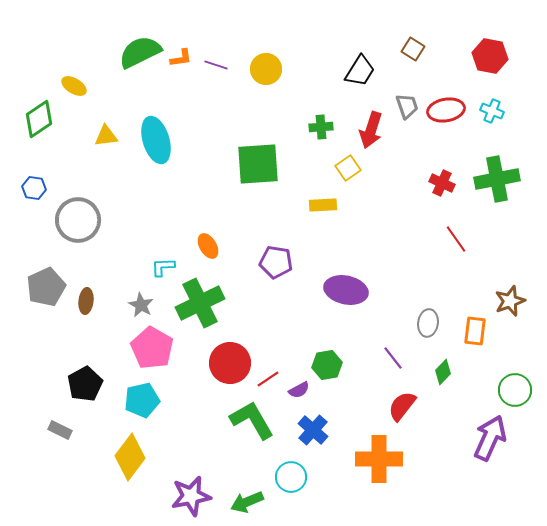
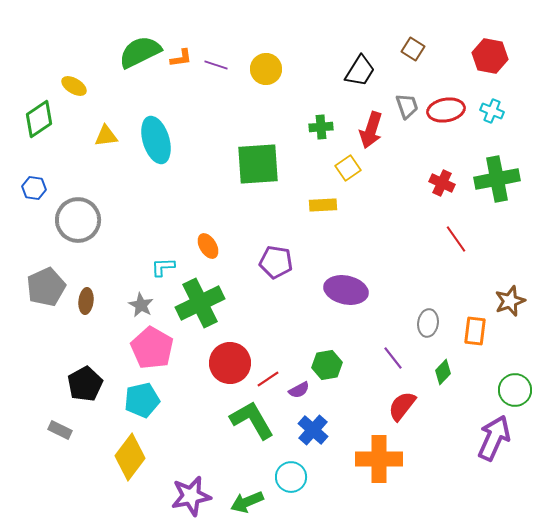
purple arrow at (490, 438): moved 4 px right
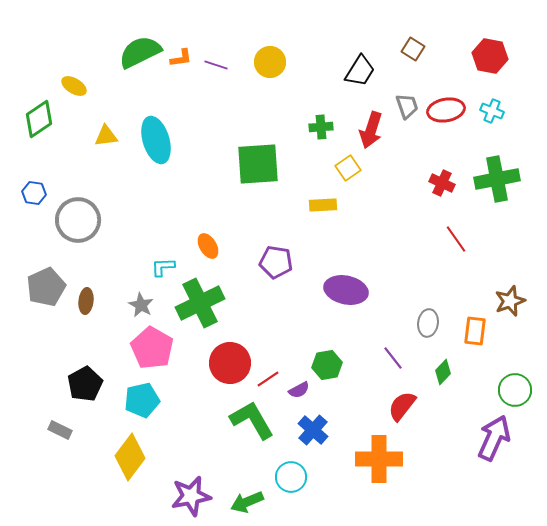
yellow circle at (266, 69): moved 4 px right, 7 px up
blue hexagon at (34, 188): moved 5 px down
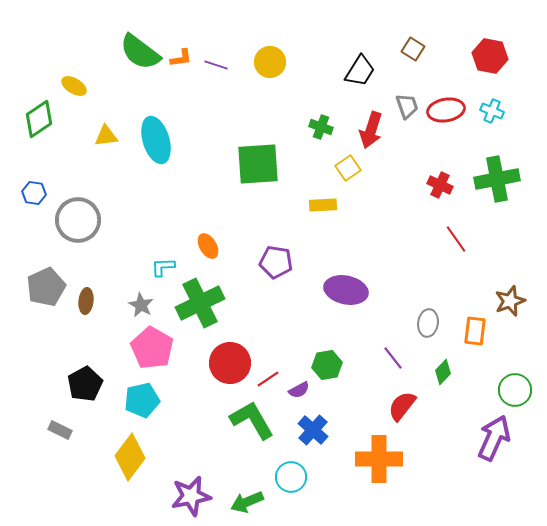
green semicircle at (140, 52): rotated 117 degrees counterclockwise
green cross at (321, 127): rotated 25 degrees clockwise
red cross at (442, 183): moved 2 px left, 2 px down
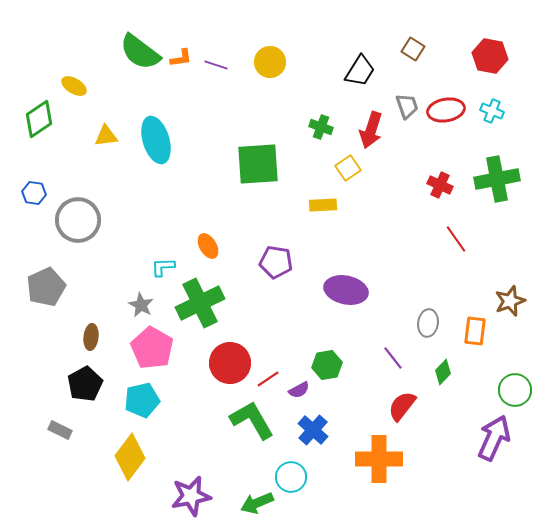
brown ellipse at (86, 301): moved 5 px right, 36 px down
green arrow at (247, 502): moved 10 px right, 1 px down
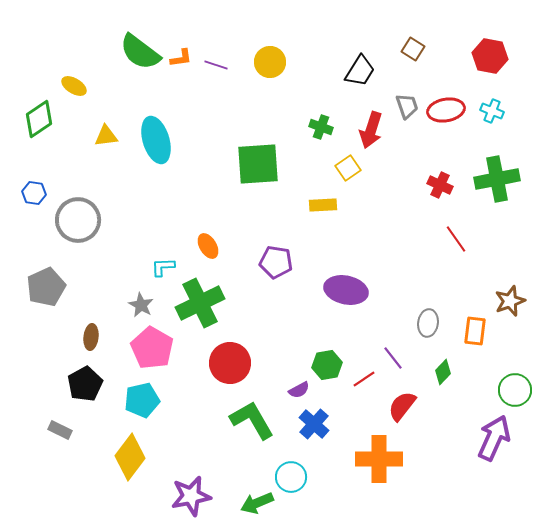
red line at (268, 379): moved 96 px right
blue cross at (313, 430): moved 1 px right, 6 px up
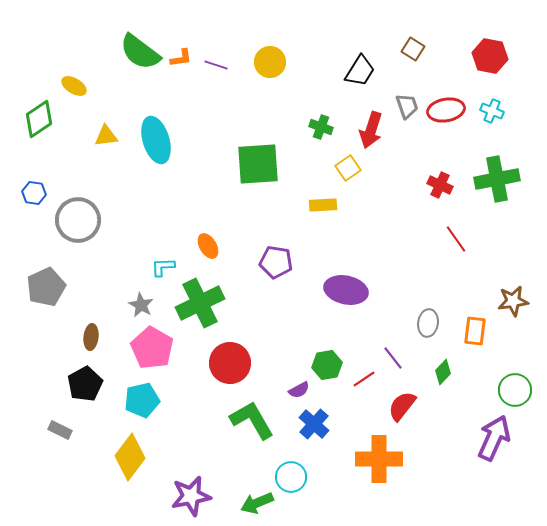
brown star at (510, 301): moved 3 px right; rotated 12 degrees clockwise
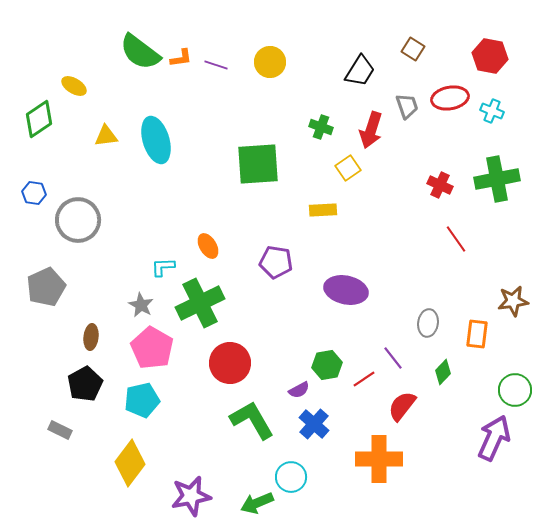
red ellipse at (446, 110): moved 4 px right, 12 px up
yellow rectangle at (323, 205): moved 5 px down
orange rectangle at (475, 331): moved 2 px right, 3 px down
yellow diamond at (130, 457): moved 6 px down
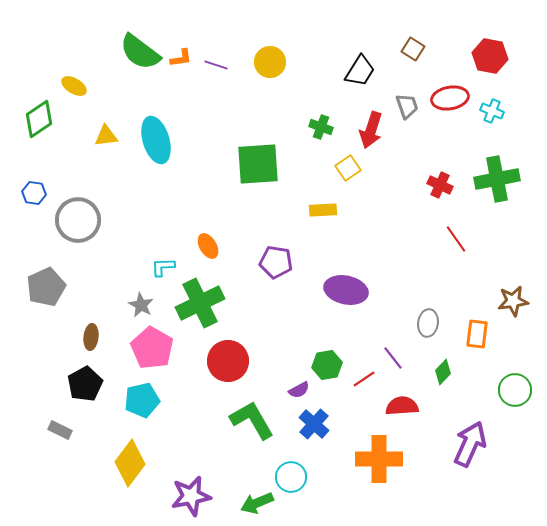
red circle at (230, 363): moved 2 px left, 2 px up
red semicircle at (402, 406): rotated 48 degrees clockwise
purple arrow at (494, 438): moved 24 px left, 6 px down
